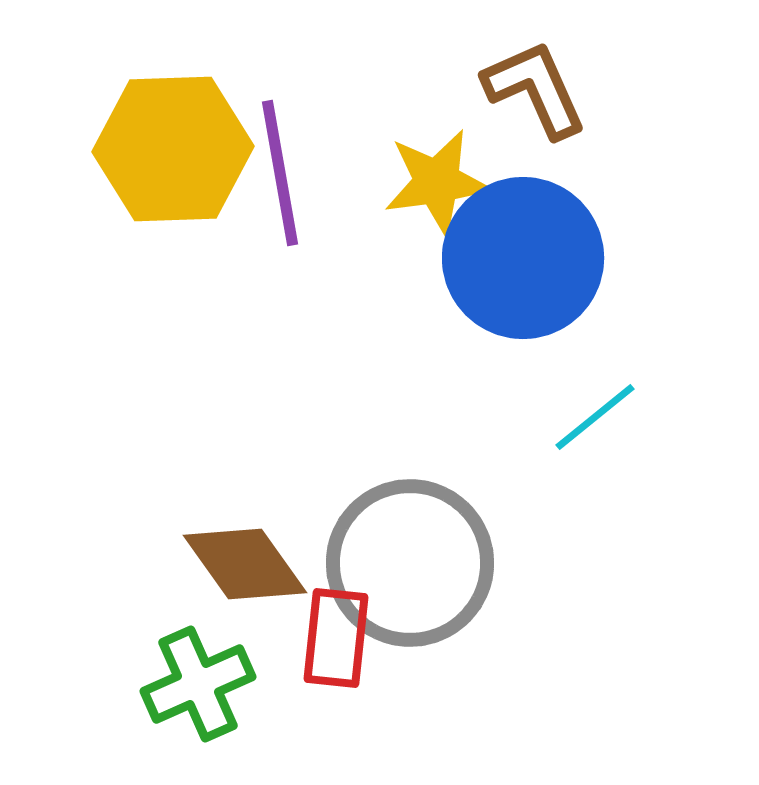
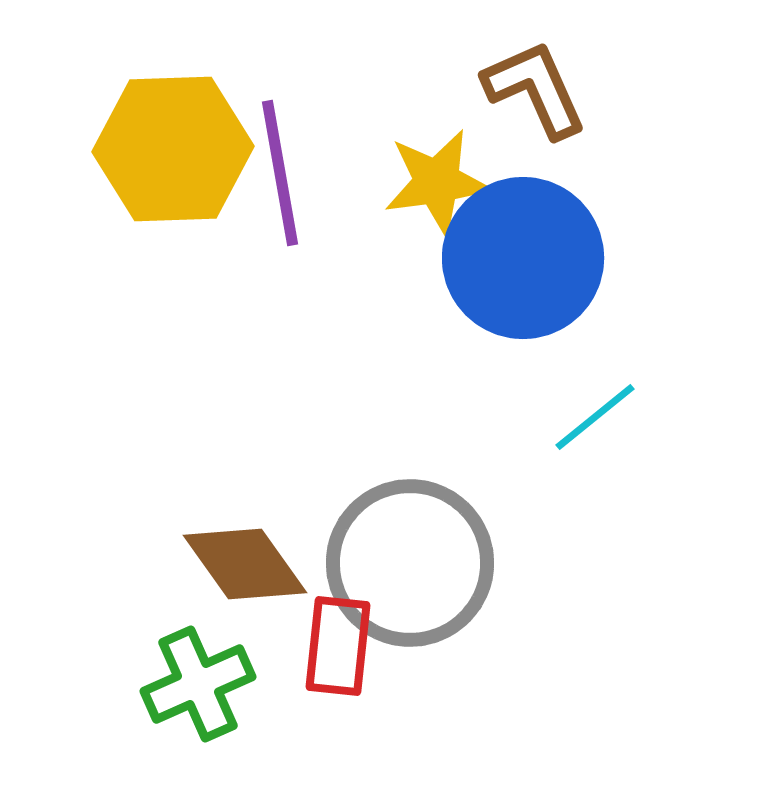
red rectangle: moved 2 px right, 8 px down
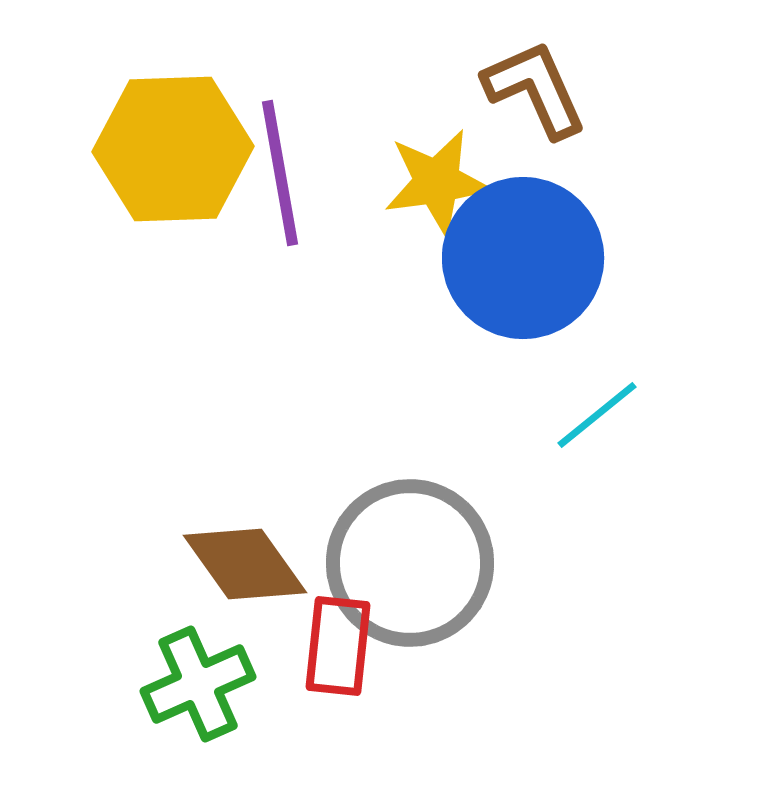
cyan line: moved 2 px right, 2 px up
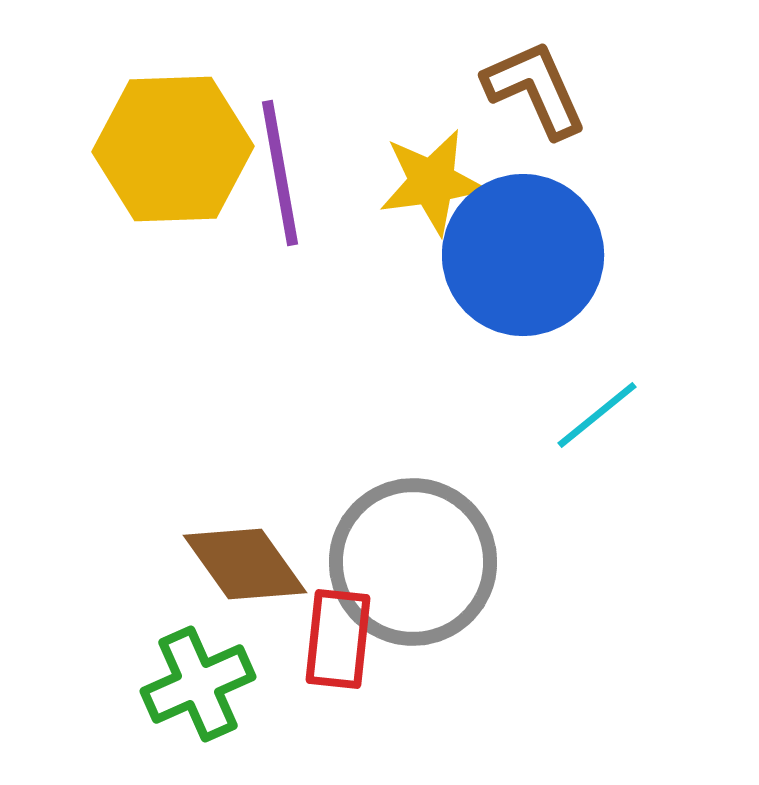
yellow star: moved 5 px left
blue circle: moved 3 px up
gray circle: moved 3 px right, 1 px up
red rectangle: moved 7 px up
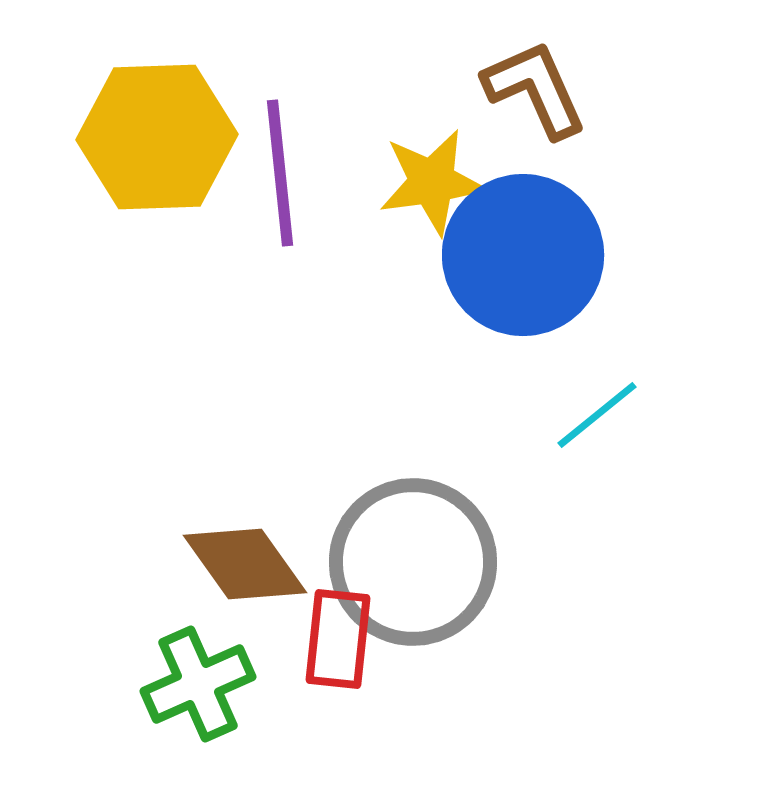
yellow hexagon: moved 16 px left, 12 px up
purple line: rotated 4 degrees clockwise
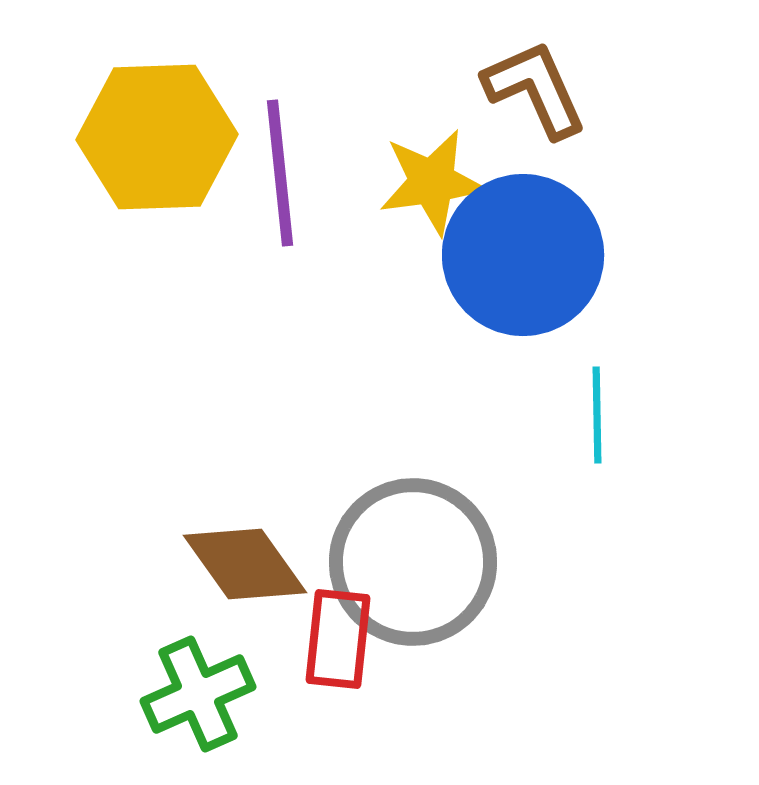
cyan line: rotated 52 degrees counterclockwise
green cross: moved 10 px down
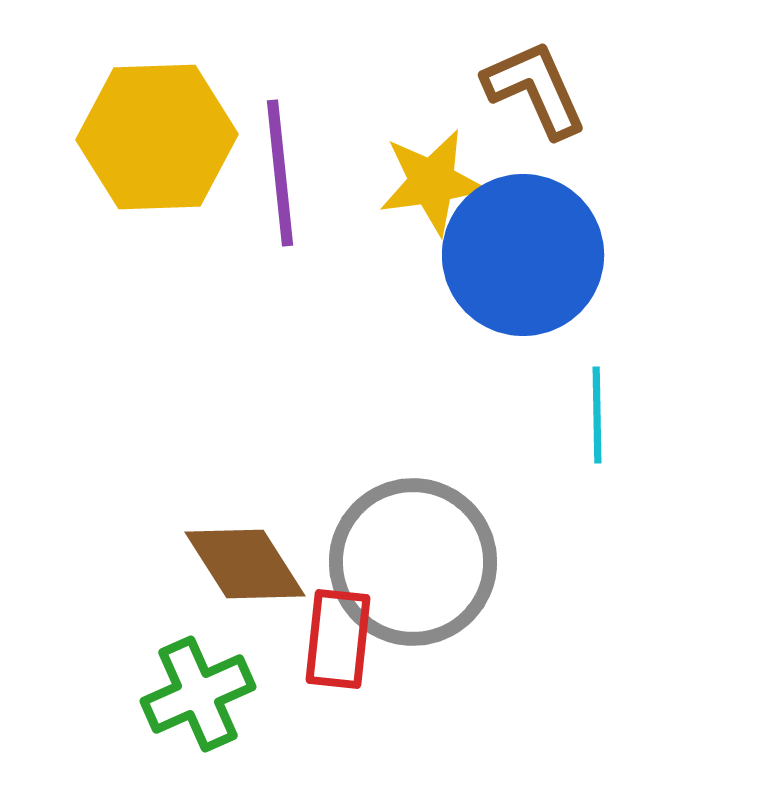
brown diamond: rotated 3 degrees clockwise
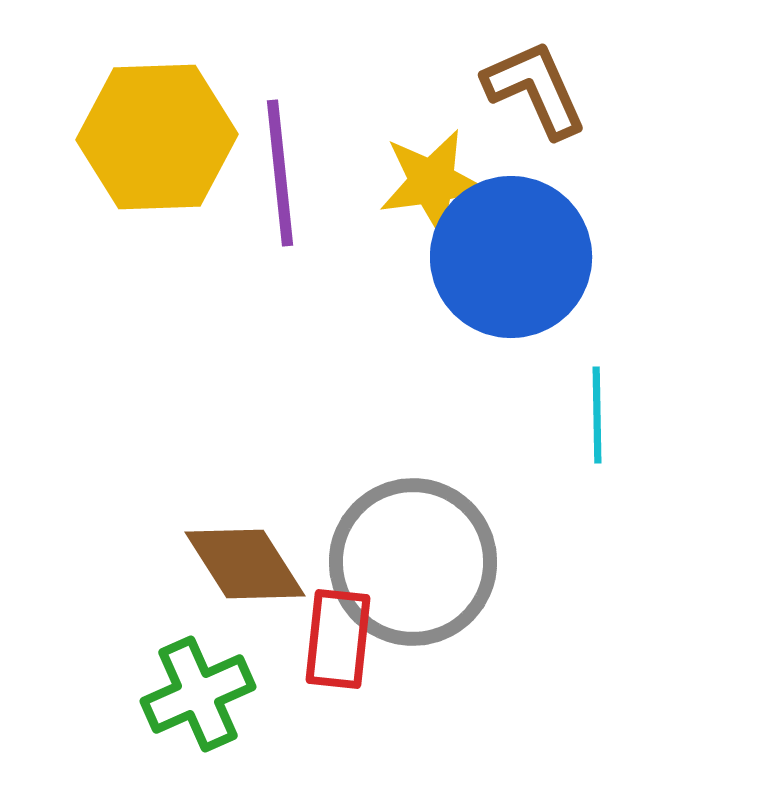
blue circle: moved 12 px left, 2 px down
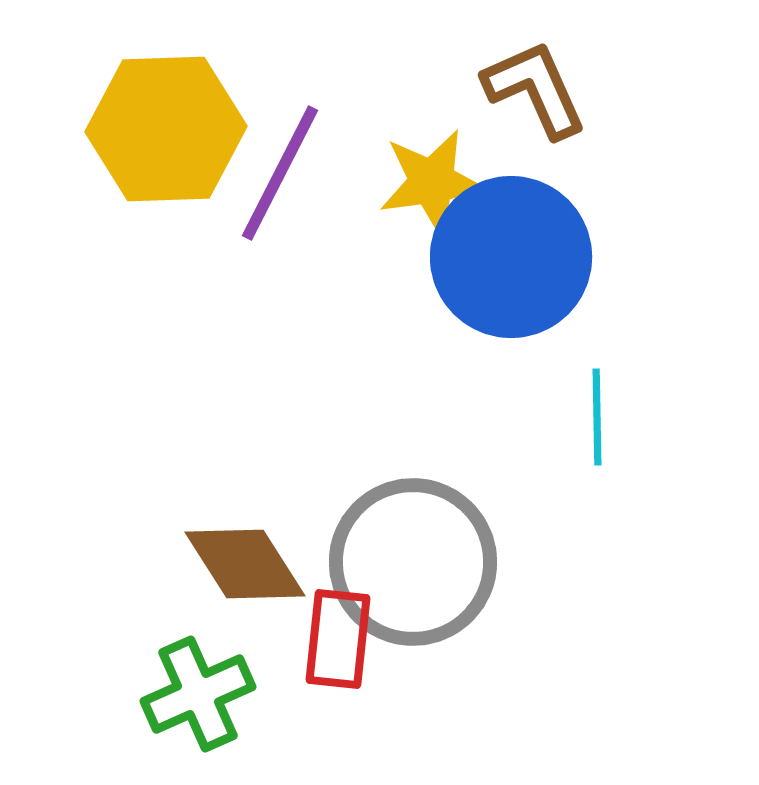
yellow hexagon: moved 9 px right, 8 px up
purple line: rotated 33 degrees clockwise
cyan line: moved 2 px down
